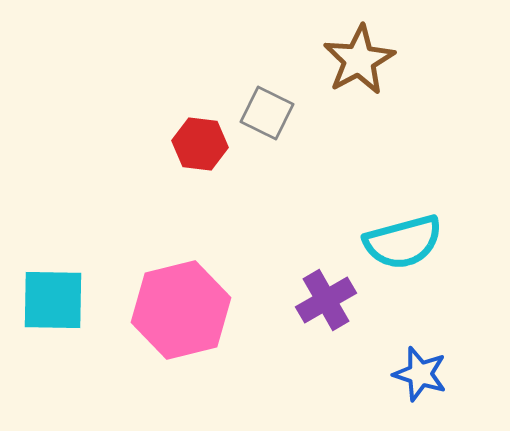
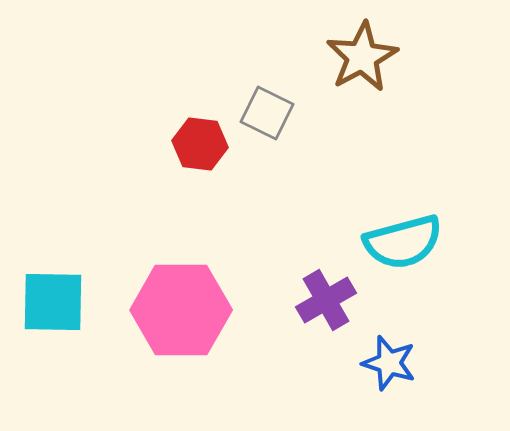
brown star: moved 3 px right, 3 px up
cyan square: moved 2 px down
pink hexagon: rotated 14 degrees clockwise
blue star: moved 31 px left, 11 px up
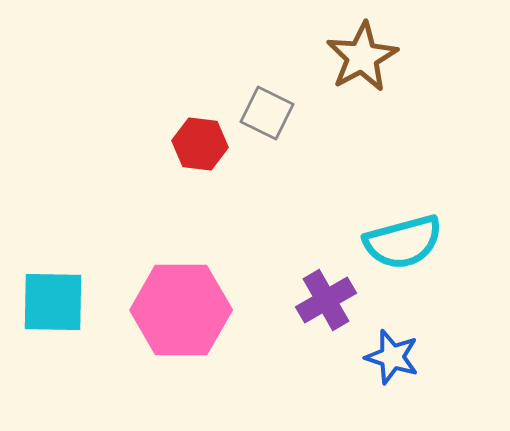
blue star: moved 3 px right, 6 px up
